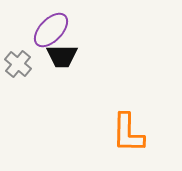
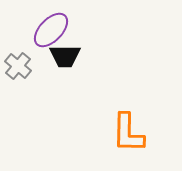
black trapezoid: moved 3 px right
gray cross: moved 2 px down
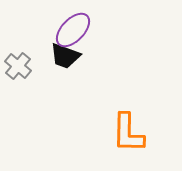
purple ellipse: moved 22 px right
black trapezoid: rotated 20 degrees clockwise
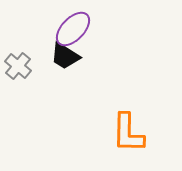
purple ellipse: moved 1 px up
black trapezoid: rotated 12 degrees clockwise
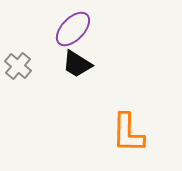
black trapezoid: moved 12 px right, 8 px down
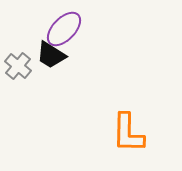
purple ellipse: moved 9 px left
black trapezoid: moved 26 px left, 9 px up
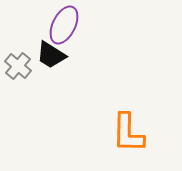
purple ellipse: moved 4 px up; rotated 18 degrees counterclockwise
